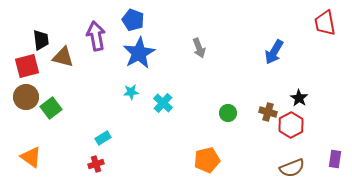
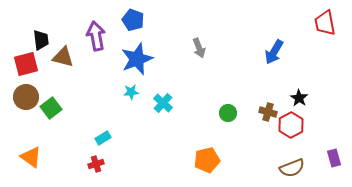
blue star: moved 2 px left, 6 px down; rotated 8 degrees clockwise
red square: moved 1 px left, 2 px up
purple rectangle: moved 1 px left, 1 px up; rotated 24 degrees counterclockwise
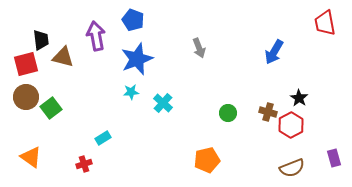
red cross: moved 12 px left
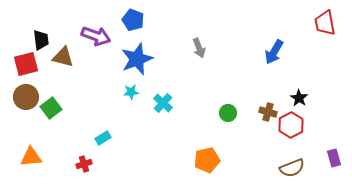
purple arrow: rotated 120 degrees clockwise
orange triangle: rotated 40 degrees counterclockwise
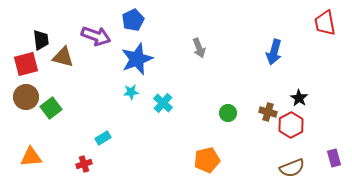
blue pentagon: rotated 25 degrees clockwise
blue arrow: rotated 15 degrees counterclockwise
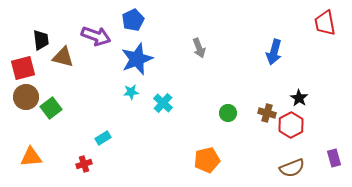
red square: moved 3 px left, 4 px down
brown cross: moved 1 px left, 1 px down
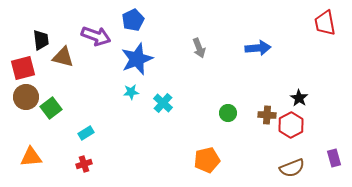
blue arrow: moved 16 px left, 4 px up; rotated 110 degrees counterclockwise
brown cross: moved 2 px down; rotated 12 degrees counterclockwise
cyan rectangle: moved 17 px left, 5 px up
